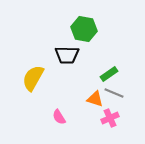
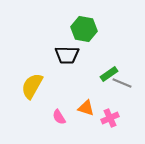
yellow semicircle: moved 1 px left, 8 px down
gray line: moved 8 px right, 10 px up
orange triangle: moved 9 px left, 9 px down
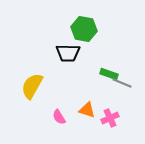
black trapezoid: moved 1 px right, 2 px up
green rectangle: rotated 54 degrees clockwise
orange triangle: moved 1 px right, 2 px down
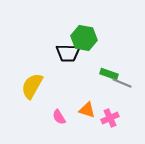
green hexagon: moved 9 px down
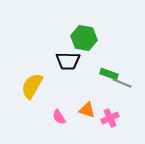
black trapezoid: moved 8 px down
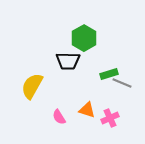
green hexagon: rotated 20 degrees clockwise
green rectangle: rotated 36 degrees counterclockwise
